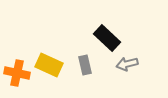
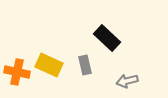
gray arrow: moved 17 px down
orange cross: moved 1 px up
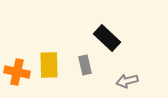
yellow rectangle: rotated 64 degrees clockwise
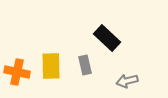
yellow rectangle: moved 2 px right, 1 px down
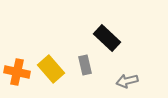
yellow rectangle: moved 3 px down; rotated 40 degrees counterclockwise
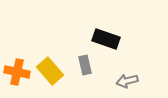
black rectangle: moved 1 px left, 1 px down; rotated 24 degrees counterclockwise
yellow rectangle: moved 1 px left, 2 px down
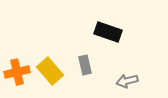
black rectangle: moved 2 px right, 7 px up
orange cross: rotated 25 degrees counterclockwise
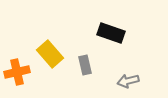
black rectangle: moved 3 px right, 1 px down
yellow rectangle: moved 17 px up
gray arrow: moved 1 px right
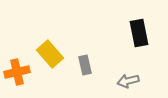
black rectangle: moved 28 px right; rotated 60 degrees clockwise
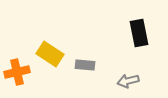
yellow rectangle: rotated 16 degrees counterclockwise
gray rectangle: rotated 72 degrees counterclockwise
